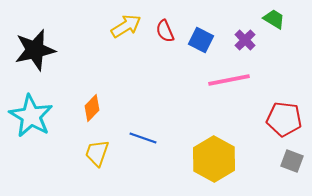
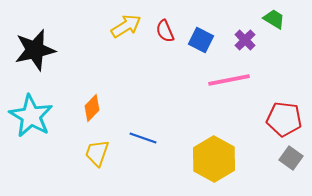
gray square: moved 1 px left, 3 px up; rotated 15 degrees clockwise
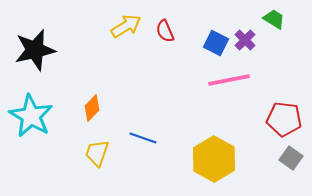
blue square: moved 15 px right, 3 px down
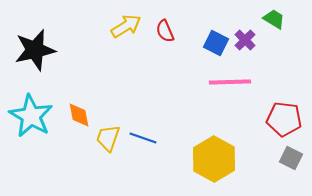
pink line: moved 1 px right, 2 px down; rotated 9 degrees clockwise
orange diamond: moved 13 px left, 7 px down; rotated 56 degrees counterclockwise
yellow trapezoid: moved 11 px right, 15 px up
gray square: rotated 10 degrees counterclockwise
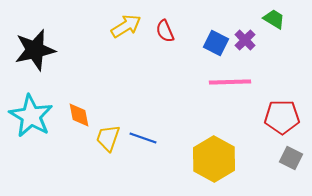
red pentagon: moved 2 px left, 2 px up; rotated 8 degrees counterclockwise
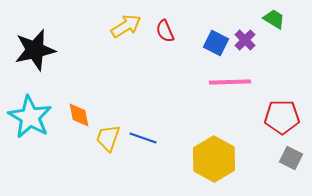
cyan star: moved 1 px left, 1 px down
